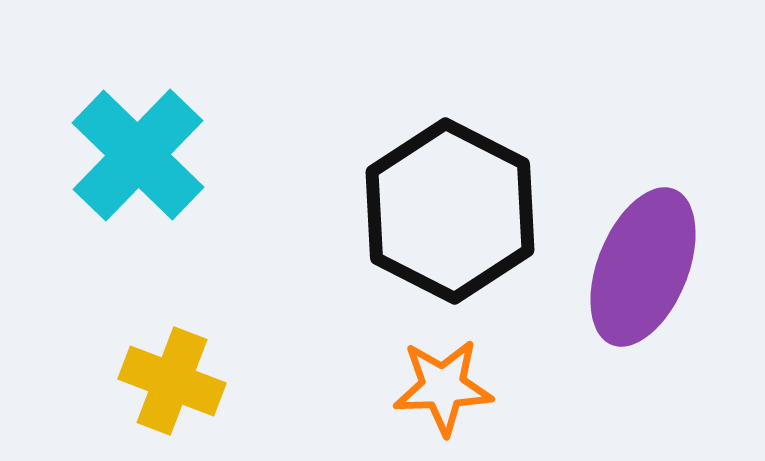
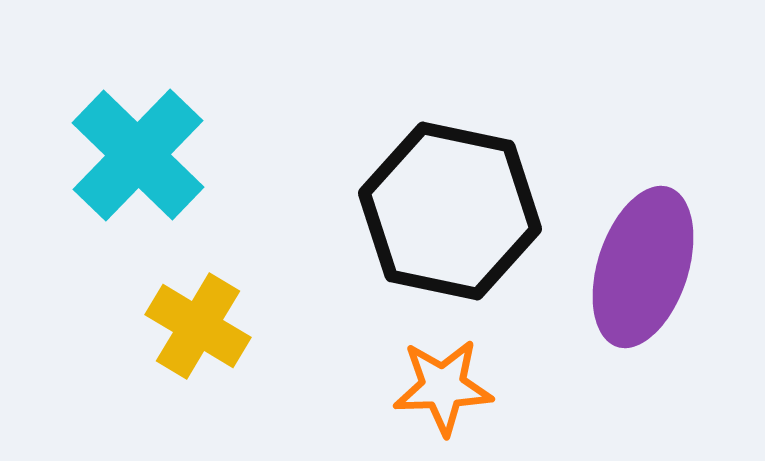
black hexagon: rotated 15 degrees counterclockwise
purple ellipse: rotated 4 degrees counterclockwise
yellow cross: moved 26 px right, 55 px up; rotated 10 degrees clockwise
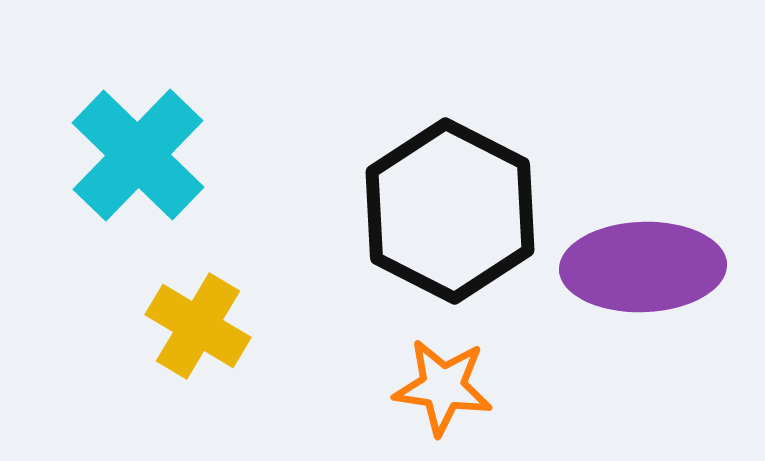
black hexagon: rotated 15 degrees clockwise
purple ellipse: rotated 70 degrees clockwise
orange star: rotated 10 degrees clockwise
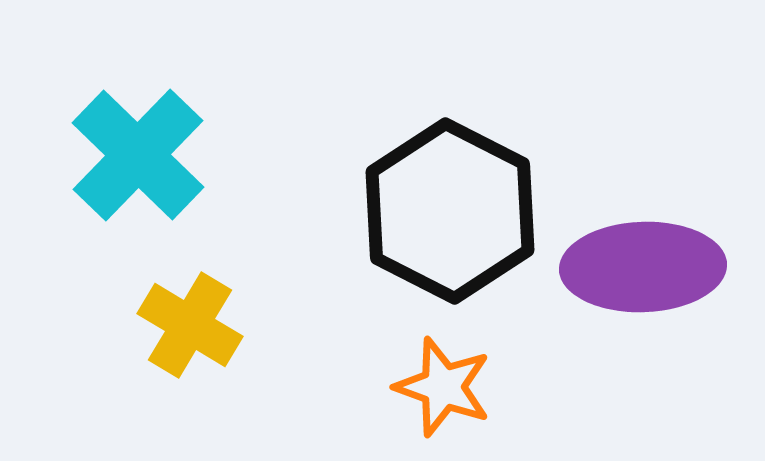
yellow cross: moved 8 px left, 1 px up
orange star: rotated 12 degrees clockwise
